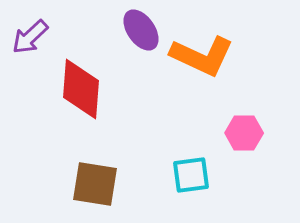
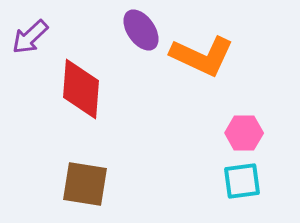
cyan square: moved 51 px right, 6 px down
brown square: moved 10 px left
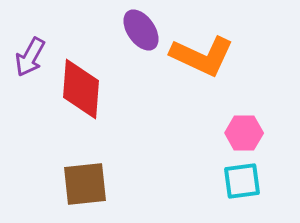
purple arrow: moved 20 px down; rotated 18 degrees counterclockwise
brown square: rotated 15 degrees counterclockwise
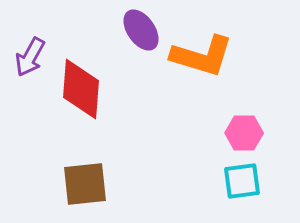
orange L-shape: rotated 8 degrees counterclockwise
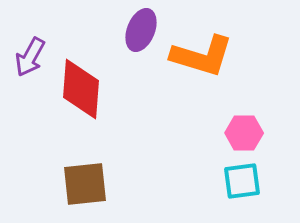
purple ellipse: rotated 57 degrees clockwise
